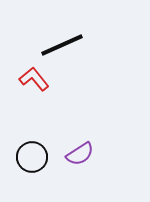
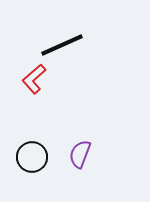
red L-shape: rotated 92 degrees counterclockwise
purple semicircle: rotated 144 degrees clockwise
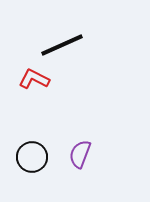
red L-shape: rotated 68 degrees clockwise
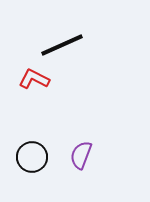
purple semicircle: moved 1 px right, 1 px down
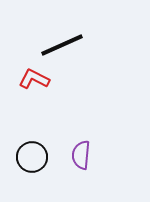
purple semicircle: rotated 16 degrees counterclockwise
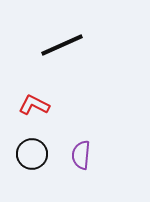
red L-shape: moved 26 px down
black circle: moved 3 px up
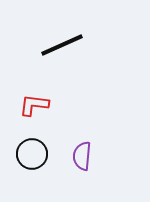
red L-shape: rotated 20 degrees counterclockwise
purple semicircle: moved 1 px right, 1 px down
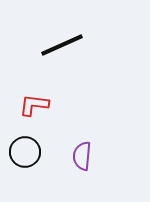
black circle: moved 7 px left, 2 px up
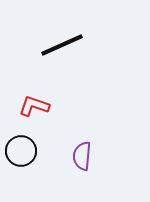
red L-shape: moved 1 px down; rotated 12 degrees clockwise
black circle: moved 4 px left, 1 px up
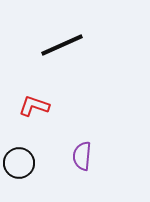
black circle: moved 2 px left, 12 px down
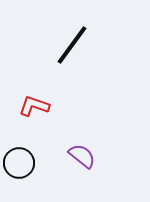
black line: moved 10 px right; rotated 30 degrees counterclockwise
purple semicircle: rotated 124 degrees clockwise
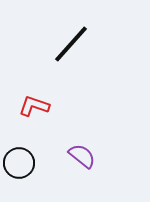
black line: moved 1 px left, 1 px up; rotated 6 degrees clockwise
